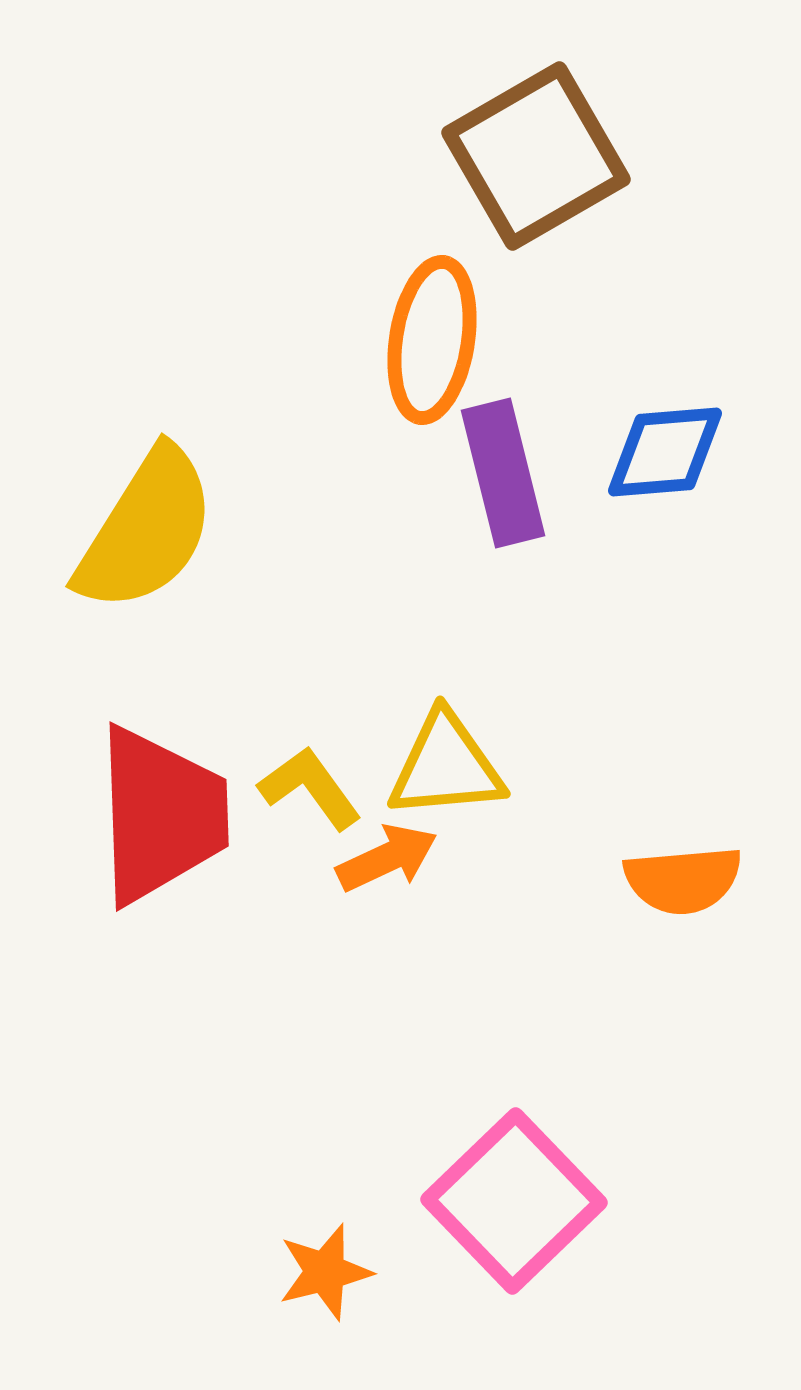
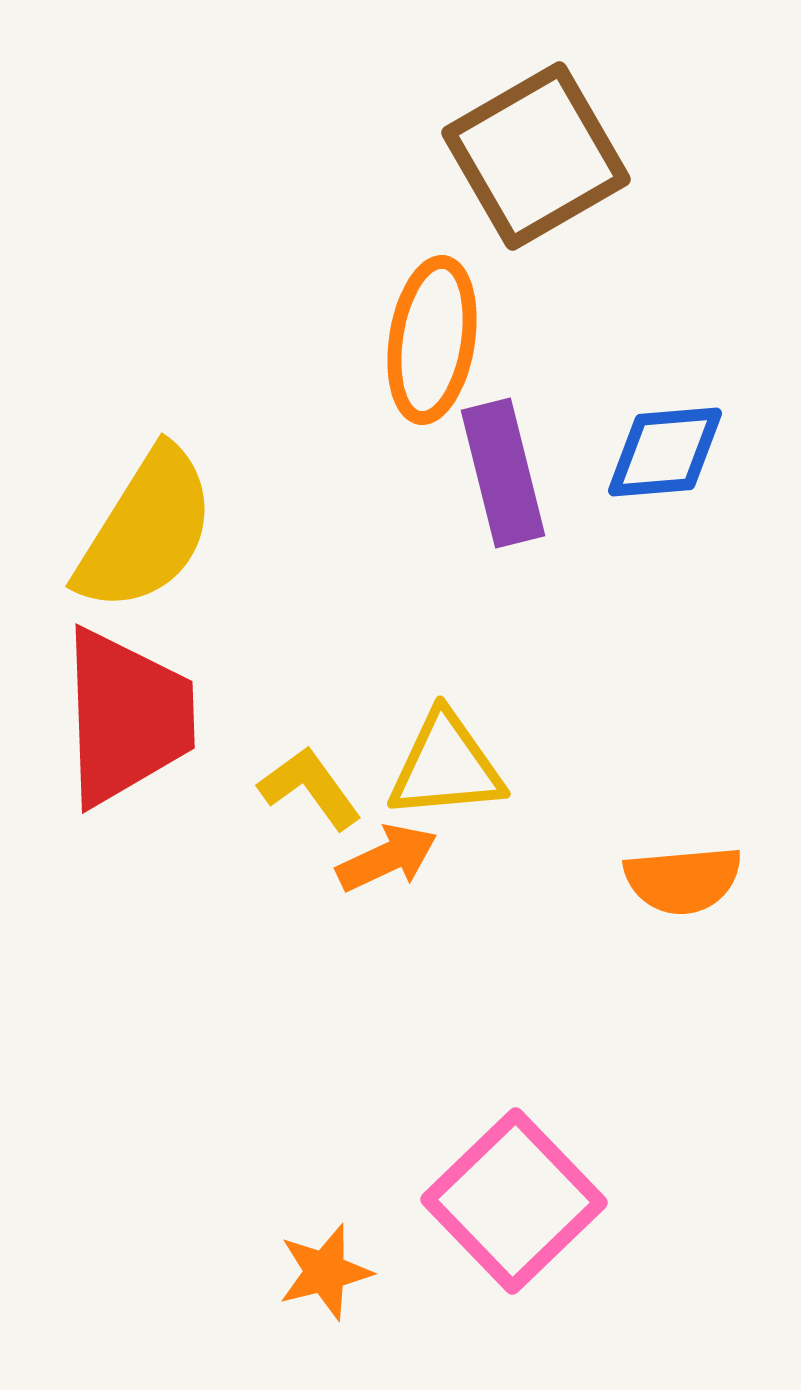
red trapezoid: moved 34 px left, 98 px up
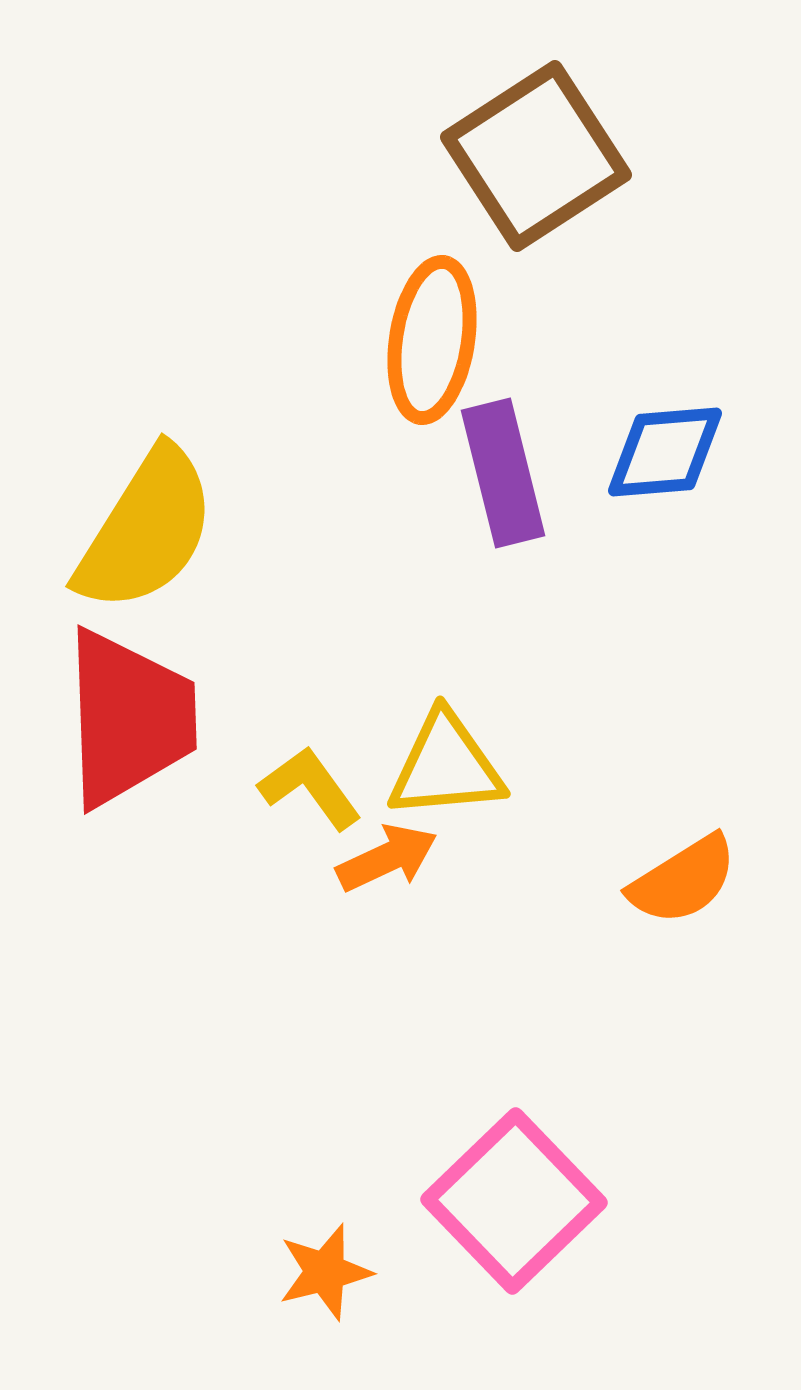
brown square: rotated 3 degrees counterclockwise
red trapezoid: moved 2 px right, 1 px down
orange semicircle: rotated 27 degrees counterclockwise
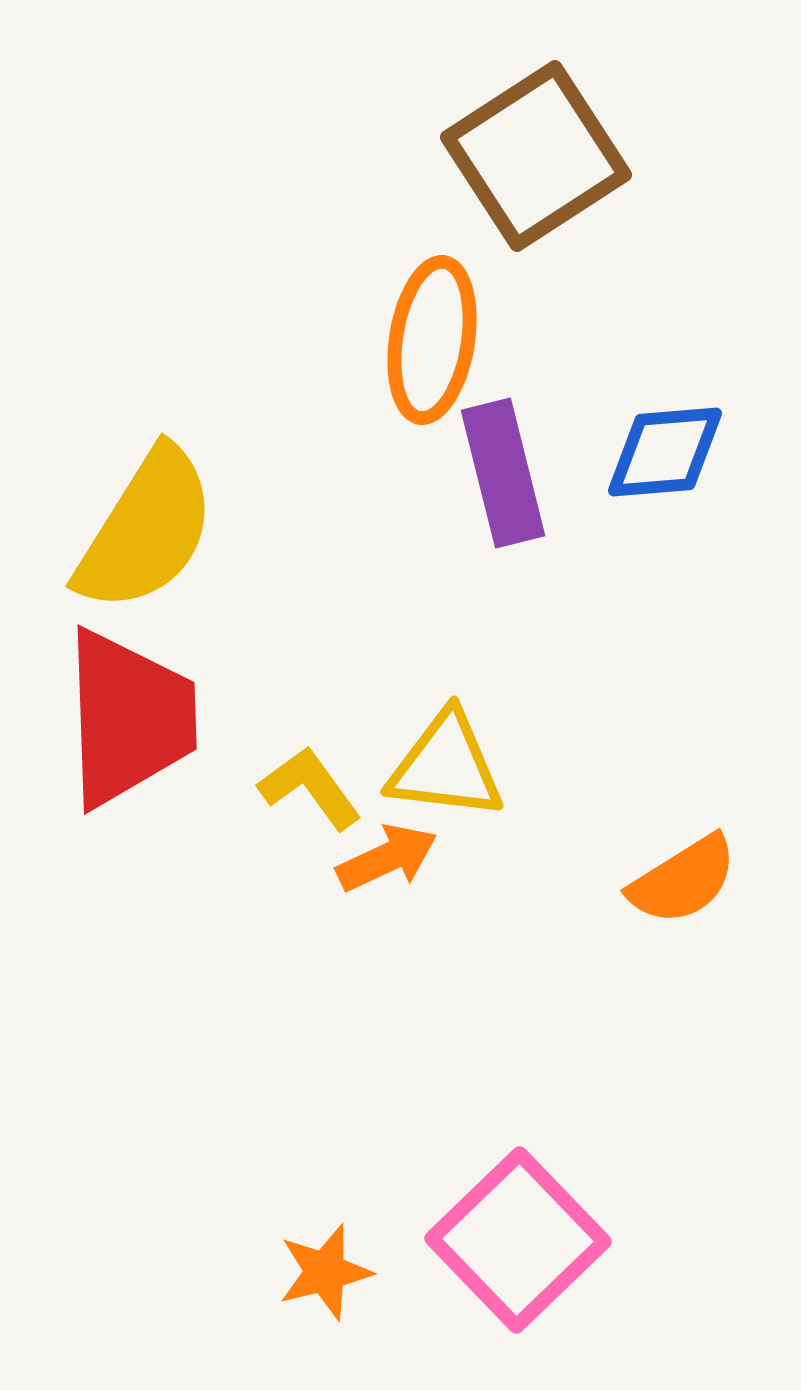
yellow triangle: rotated 12 degrees clockwise
pink square: moved 4 px right, 39 px down
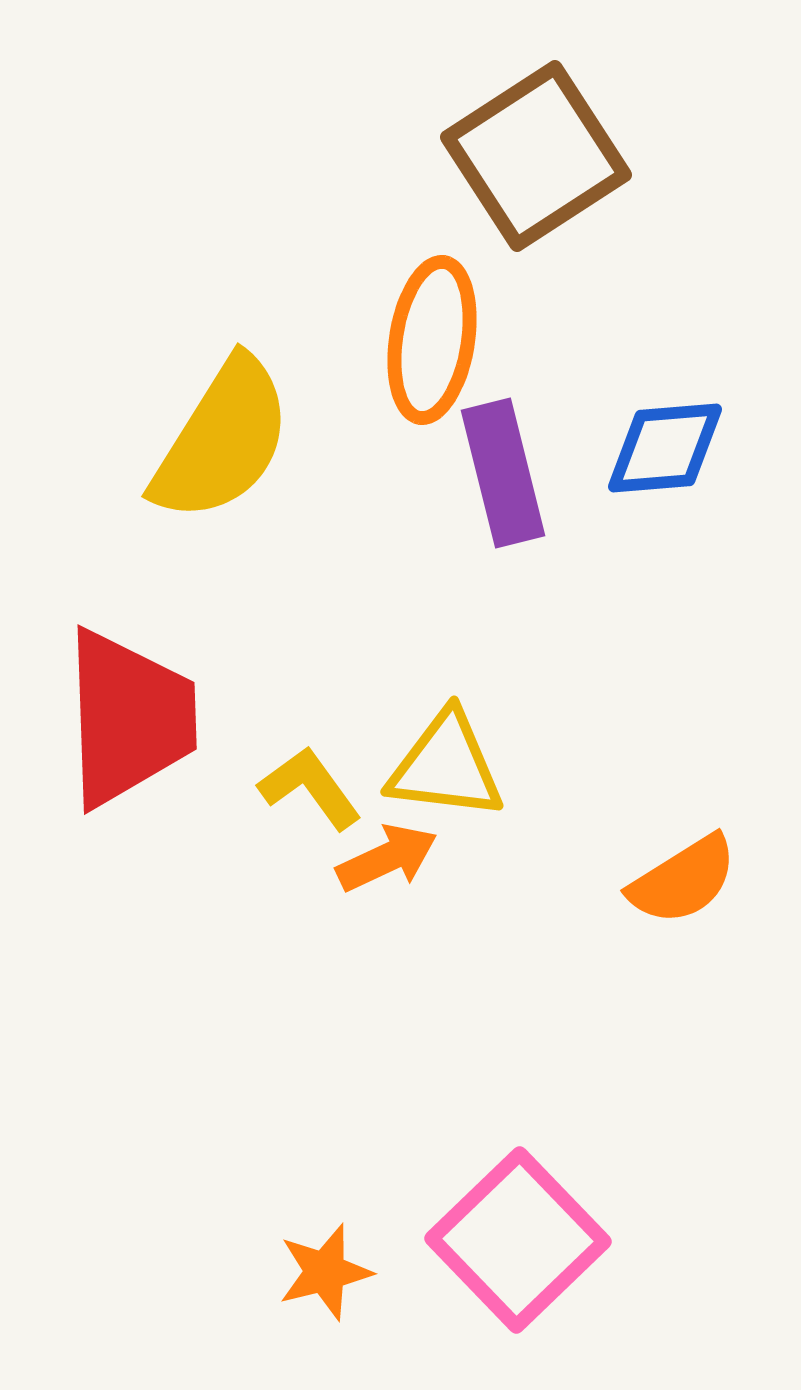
blue diamond: moved 4 px up
yellow semicircle: moved 76 px right, 90 px up
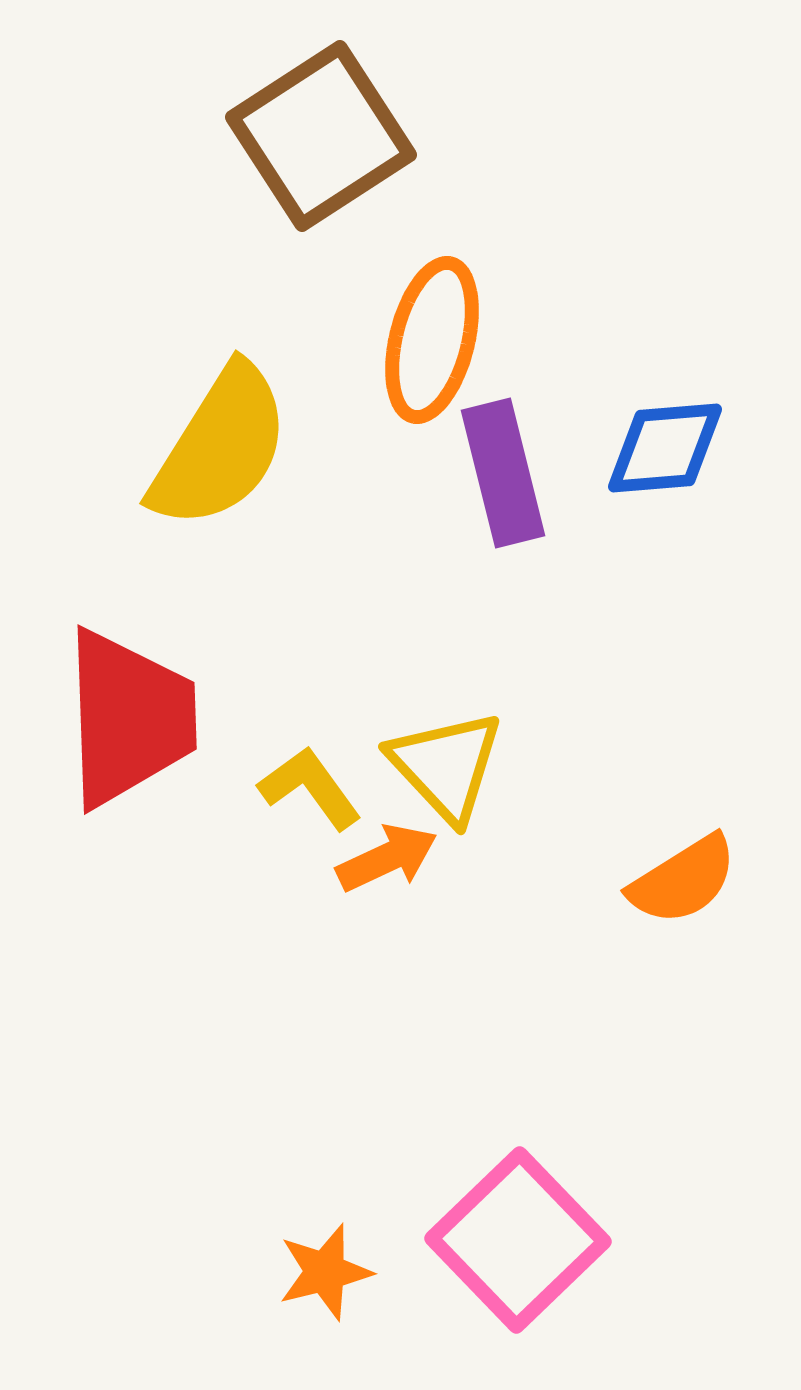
brown square: moved 215 px left, 20 px up
orange ellipse: rotated 5 degrees clockwise
yellow semicircle: moved 2 px left, 7 px down
yellow triangle: rotated 40 degrees clockwise
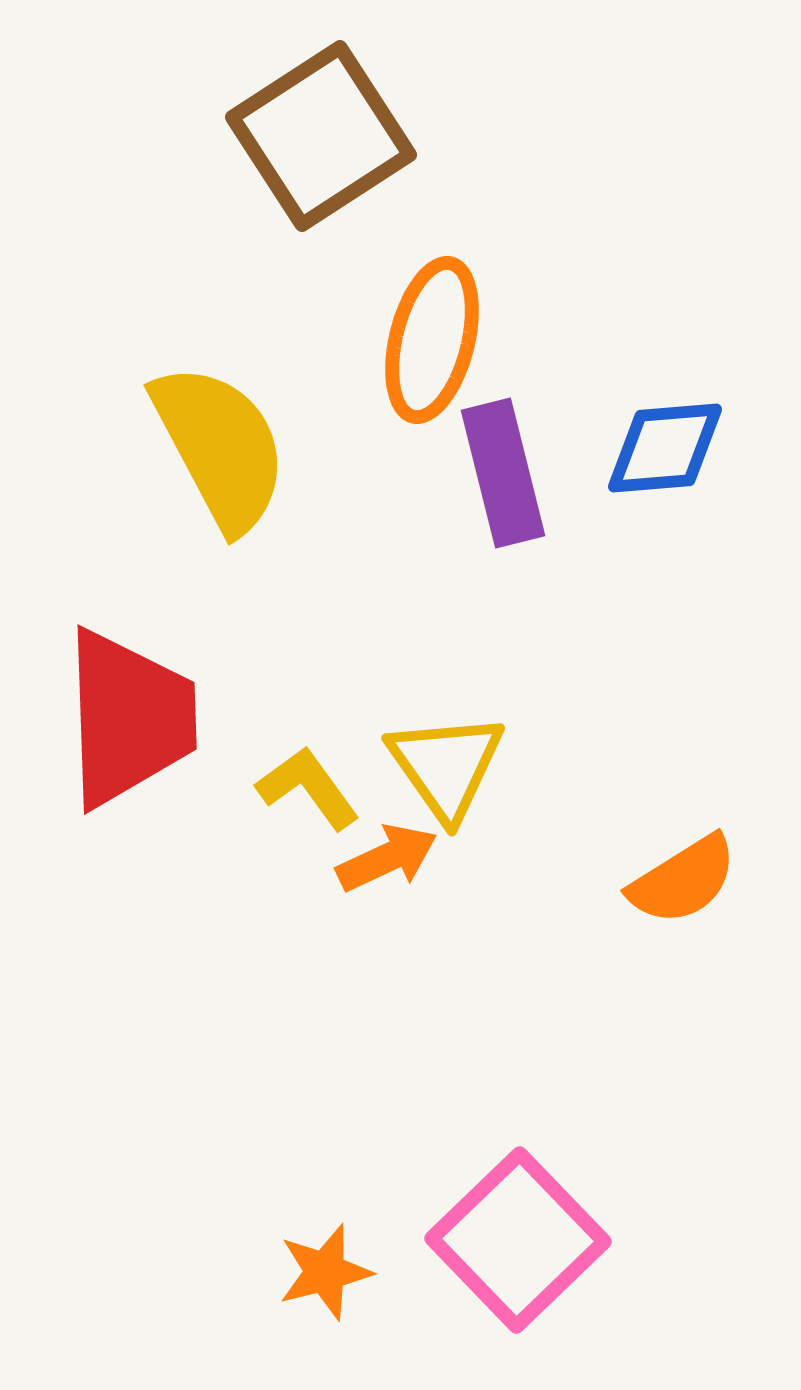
yellow semicircle: rotated 60 degrees counterclockwise
yellow triangle: rotated 8 degrees clockwise
yellow L-shape: moved 2 px left
